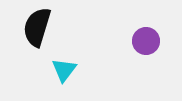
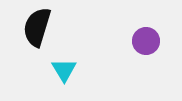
cyan triangle: rotated 8 degrees counterclockwise
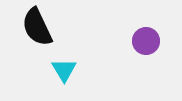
black semicircle: rotated 42 degrees counterclockwise
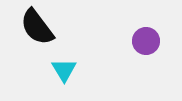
black semicircle: rotated 12 degrees counterclockwise
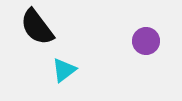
cyan triangle: rotated 24 degrees clockwise
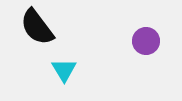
cyan triangle: rotated 24 degrees counterclockwise
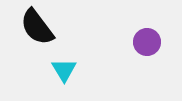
purple circle: moved 1 px right, 1 px down
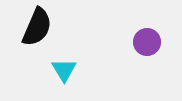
black semicircle: rotated 120 degrees counterclockwise
